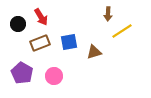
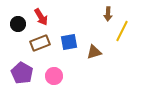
yellow line: rotated 30 degrees counterclockwise
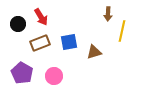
yellow line: rotated 15 degrees counterclockwise
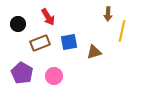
red arrow: moved 7 px right
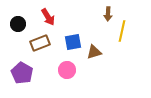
blue square: moved 4 px right
pink circle: moved 13 px right, 6 px up
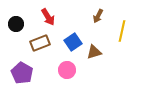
brown arrow: moved 10 px left, 2 px down; rotated 24 degrees clockwise
black circle: moved 2 px left
blue square: rotated 24 degrees counterclockwise
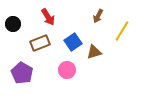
black circle: moved 3 px left
yellow line: rotated 20 degrees clockwise
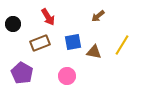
brown arrow: rotated 24 degrees clockwise
yellow line: moved 14 px down
blue square: rotated 24 degrees clockwise
brown triangle: rotated 28 degrees clockwise
pink circle: moved 6 px down
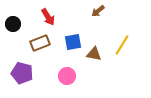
brown arrow: moved 5 px up
brown triangle: moved 2 px down
purple pentagon: rotated 15 degrees counterclockwise
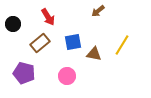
brown rectangle: rotated 18 degrees counterclockwise
purple pentagon: moved 2 px right
